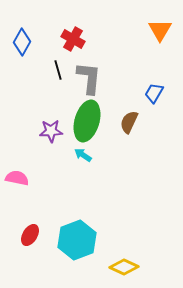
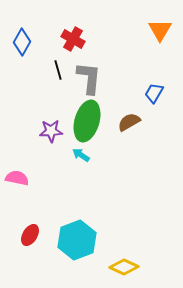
brown semicircle: rotated 35 degrees clockwise
cyan arrow: moved 2 px left
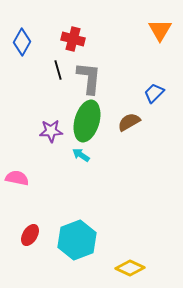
red cross: rotated 15 degrees counterclockwise
blue trapezoid: rotated 15 degrees clockwise
yellow diamond: moved 6 px right, 1 px down
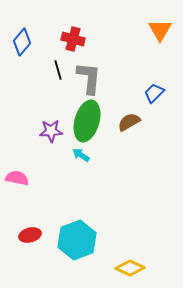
blue diamond: rotated 12 degrees clockwise
red ellipse: rotated 45 degrees clockwise
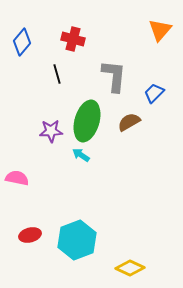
orange triangle: rotated 10 degrees clockwise
black line: moved 1 px left, 4 px down
gray L-shape: moved 25 px right, 2 px up
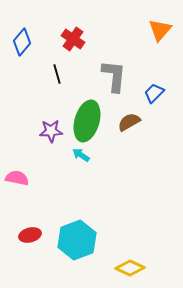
red cross: rotated 20 degrees clockwise
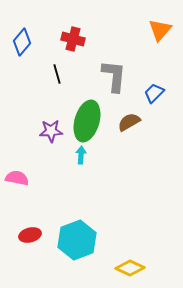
red cross: rotated 20 degrees counterclockwise
cyan arrow: rotated 60 degrees clockwise
